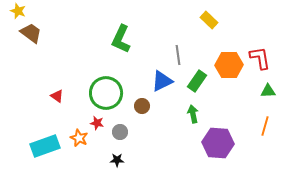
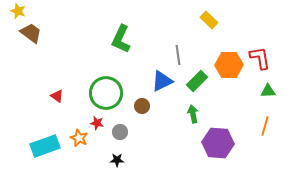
green rectangle: rotated 10 degrees clockwise
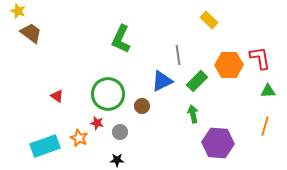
green circle: moved 2 px right, 1 px down
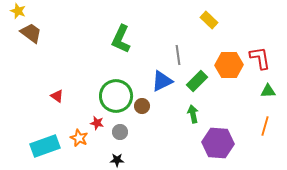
green circle: moved 8 px right, 2 px down
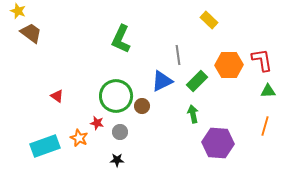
red L-shape: moved 2 px right, 2 px down
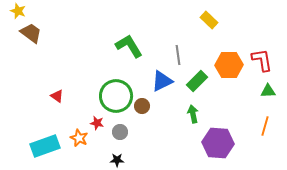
green L-shape: moved 8 px right, 7 px down; rotated 124 degrees clockwise
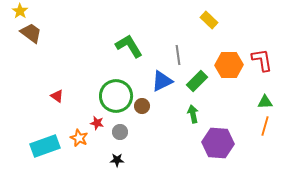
yellow star: moved 2 px right; rotated 14 degrees clockwise
green triangle: moved 3 px left, 11 px down
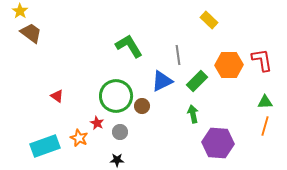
red star: rotated 16 degrees clockwise
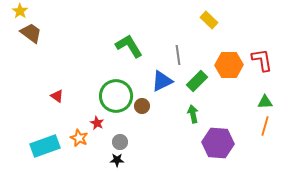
gray circle: moved 10 px down
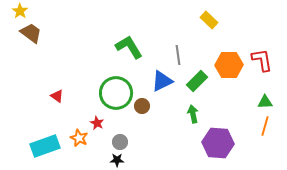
green L-shape: moved 1 px down
green circle: moved 3 px up
